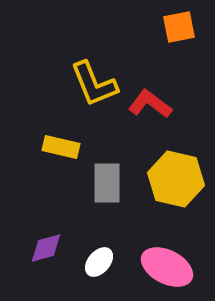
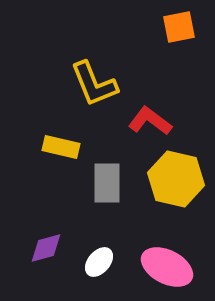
red L-shape: moved 17 px down
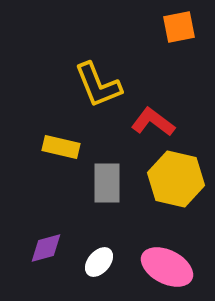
yellow L-shape: moved 4 px right, 1 px down
red L-shape: moved 3 px right, 1 px down
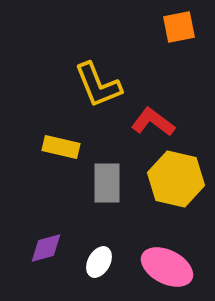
white ellipse: rotated 12 degrees counterclockwise
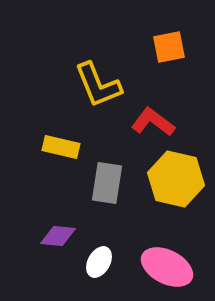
orange square: moved 10 px left, 20 px down
gray rectangle: rotated 9 degrees clockwise
purple diamond: moved 12 px right, 12 px up; rotated 21 degrees clockwise
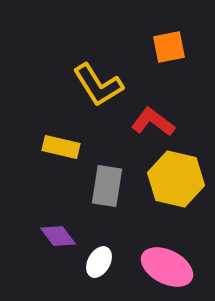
yellow L-shape: rotated 10 degrees counterclockwise
gray rectangle: moved 3 px down
purple diamond: rotated 48 degrees clockwise
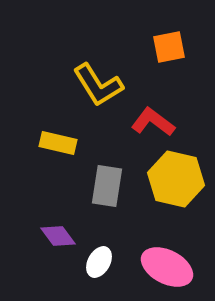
yellow rectangle: moved 3 px left, 4 px up
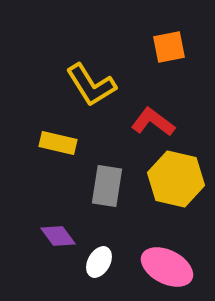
yellow L-shape: moved 7 px left
